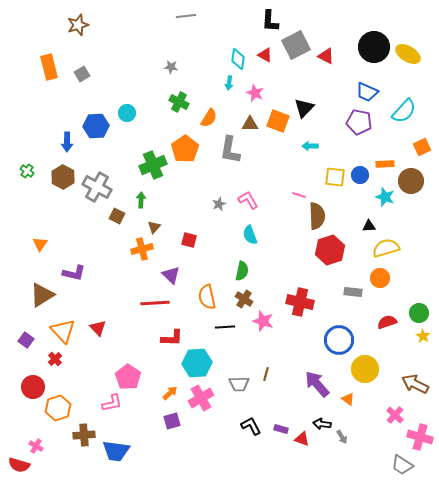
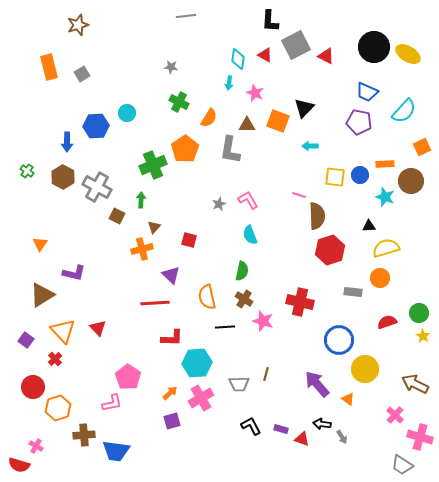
brown triangle at (250, 124): moved 3 px left, 1 px down
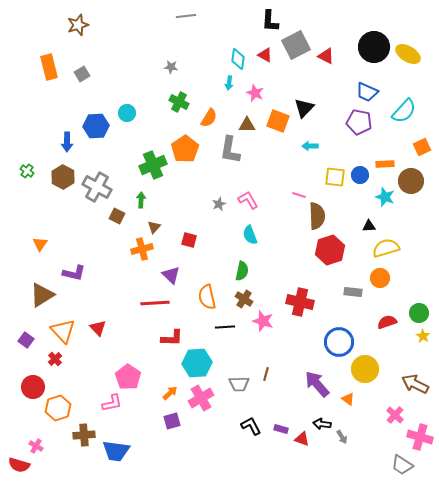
blue circle at (339, 340): moved 2 px down
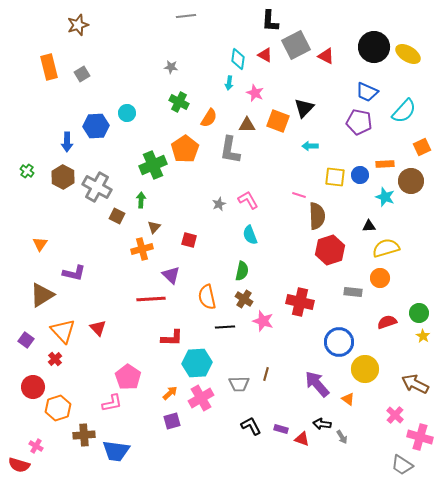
red line at (155, 303): moved 4 px left, 4 px up
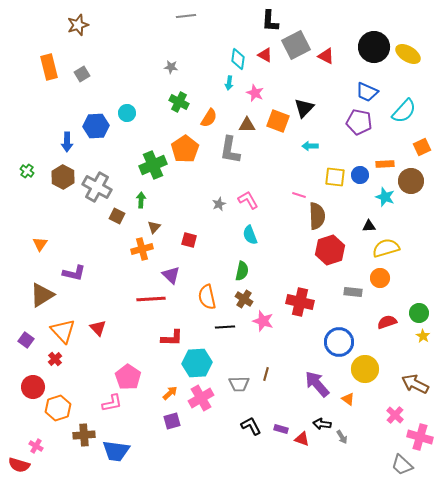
gray trapezoid at (402, 465): rotated 10 degrees clockwise
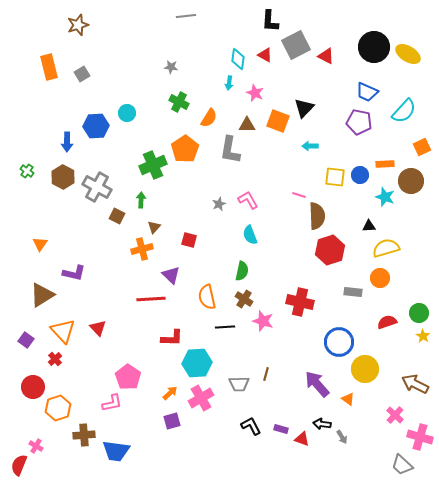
red semicircle at (19, 465): rotated 95 degrees clockwise
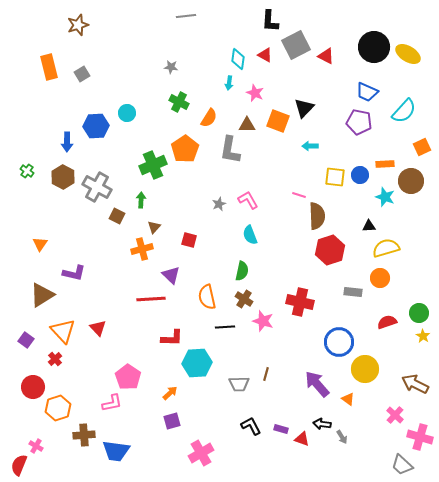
pink cross at (201, 398): moved 55 px down
